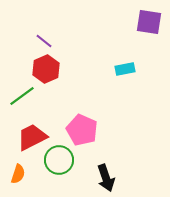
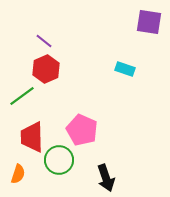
cyan rectangle: rotated 30 degrees clockwise
red trapezoid: rotated 64 degrees counterclockwise
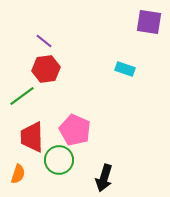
red hexagon: rotated 16 degrees clockwise
pink pentagon: moved 7 px left
black arrow: moved 2 px left; rotated 36 degrees clockwise
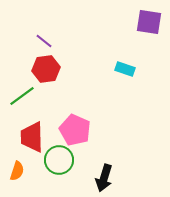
orange semicircle: moved 1 px left, 3 px up
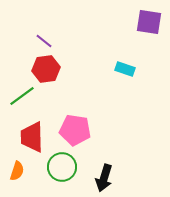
pink pentagon: rotated 16 degrees counterclockwise
green circle: moved 3 px right, 7 px down
